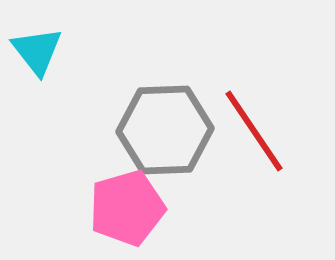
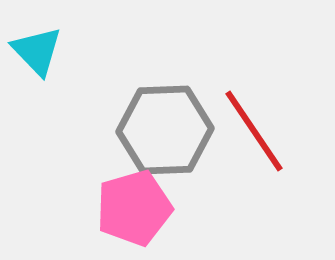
cyan triangle: rotated 6 degrees counterclockwise
pink pentagon: moved 7 px right
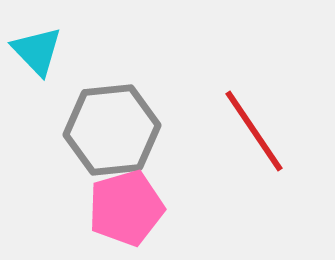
gray hexagon: moved 53 px left; rotated 4 degrees counterclockwise
pink pentagon: moved 8 px left
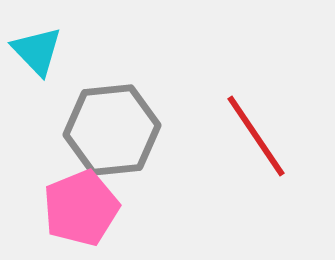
red line: moved 2 px right, 5 px down
pink pentagon: moved 45 px left; rotated 6 degrees counterclockwise
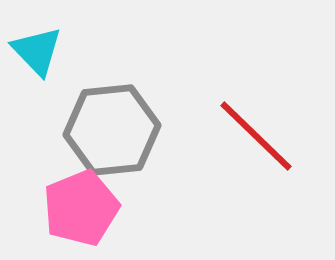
red line: rotated 12 degrees counterclockwise
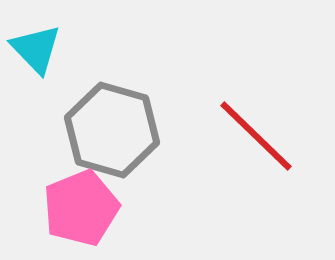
cyan triangle: moved 1 px left, 2 px up
gray hexagon: rotated 22 degrees clockwise
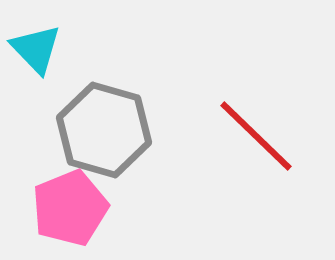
gray hexagon: moved 8 px left
pink pentagon: moved 11 px left
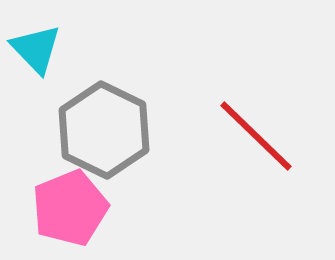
gray hexagon: rotated 10 degrees clockwise
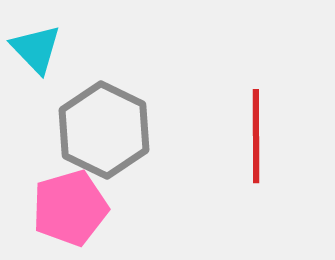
red line: rotated 46 degrees clockwise
pink pentagon: rotated 6 degrees clockwise
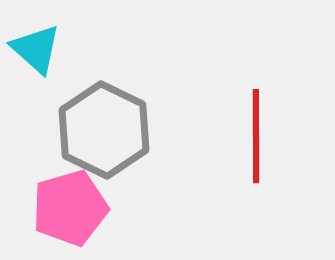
cyan triangle: rotated 4 degrees counterclockwise
